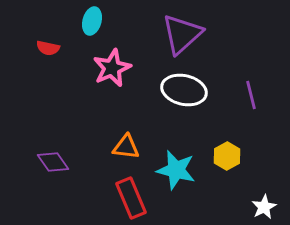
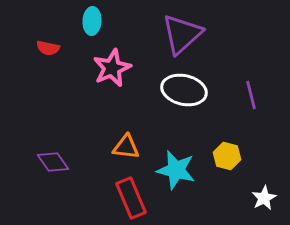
cyan ellipse: rotated 12 degrees counterclockwise
yellow hexagon: rotated 16 degrees counterclockwise
white star: moved 9 px up
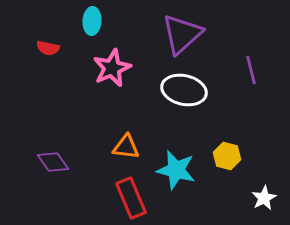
purple line: moved 25 px up
